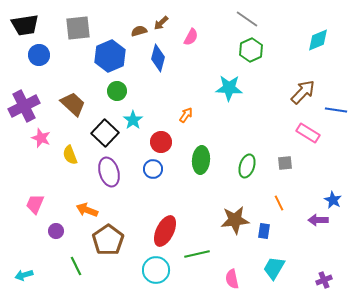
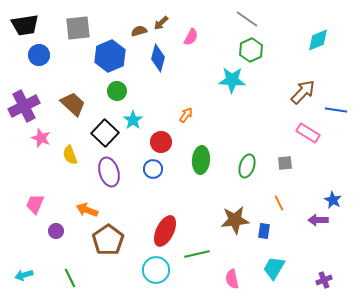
cyan star at (229, 88): moved 3 px right, 8 px up
green line at (76, 266): moved 6 px left, 12 px down
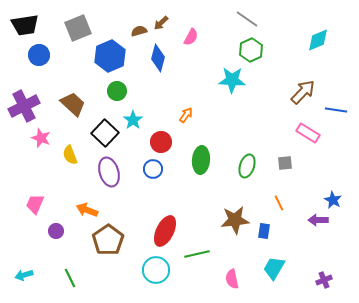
gray square at (78, 28): rotated 16 degrees counterclockwise
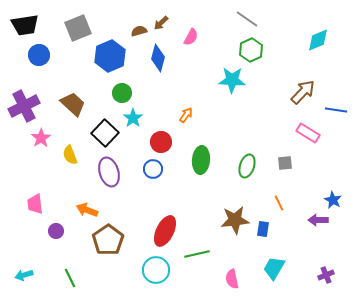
green circle at (117, 91): moved 5 px right, 2 px down
cyan star at (133, 120): moved 2 px up
pink star at (41, 138): rotated 18 degrees clockwise
pink trapezoid at (35, 204): rotated 30 degrees counterclockwise
blue rectangle at (264, 231): moved 1 px left, 2 px up
purple cross at (324, 280): moved 2 px right, 5 px up
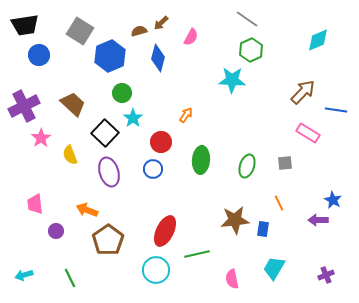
gray square at (78, 28): moved 2 px right, 3 px down; rotated 36 degrees counterclockwise
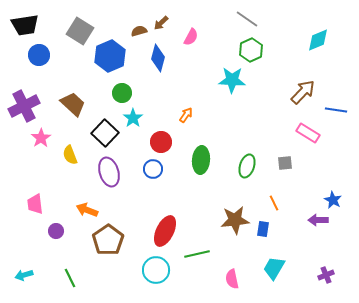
orange line at (279, 203): moved 5 px left
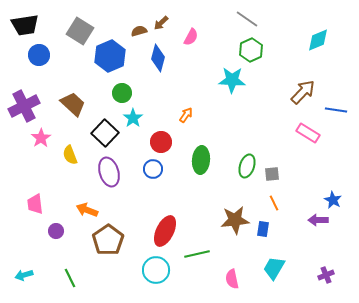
gray square at (285, 163): moved 13 px left, 11 px down
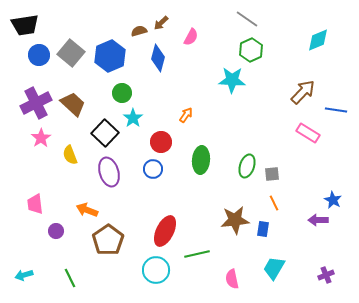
gray square at (80, 31): moved 9 px left, 22 px down; rotated 8 degrees clockwise
purple cross at (24, 106): moved 12 px right, 3 px up
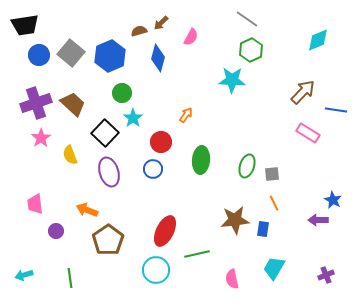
purple cross at (36, 103): rotated 8 degrees clockwise
green line at (70, 278): rotated 18 degrees clockwise
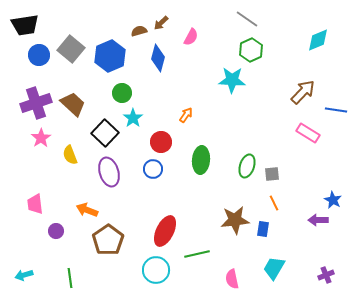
gray square at (71, 53): moved 4 px up
